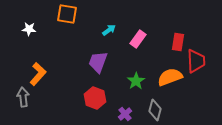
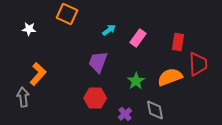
orange square: rotated 15 degrees clockwise
pink rectangle: moved 1 px up
red trapezoid: moved 2 px right, 3 px down
red hexagon: rotated 20 degrees counterclockwise
gray diamond: rotated 25 degrees counterclockwise
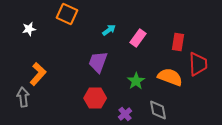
white star: rotated 16 degrees counterclockwise
orange semicircle: rotated 40 degrees clockwise
gray diamond: moved 3 px right
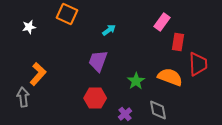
white star: moved 2 px up
pink rectangle: moved 24 px right, 16 px up
purple trapezoid: moved 1 px up
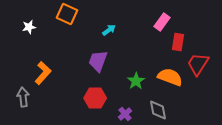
red trapezoid: rotated 145 degrees counterclockwise
orange L-shape: moved 5 px right, 1 px up
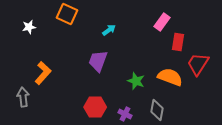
green star: rotated 18 degrees counterclockwise
red hexagon: moved 9 px down
gray diamond: moved 1 px left; rotated 20 degrees clockwise
purple cross: rotated 24 degrees counterclockwise
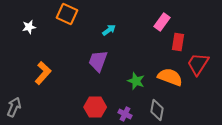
gray arrow: moved 9 px left, 10 px down; rotated 30 degrees clockwise
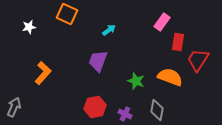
red trapezoid: moved 4 px up
red hexagon: rotated 10 degrees counterclockwise
